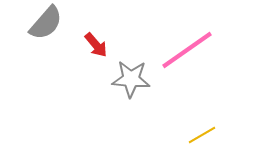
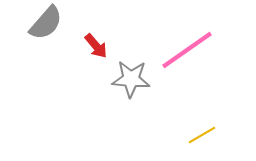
red arrow: moved 1 px down
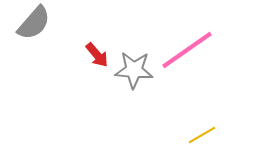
gray semicircle: moved 12 px left
red arrow: moved 1 px right, 9 px down
gray star: moved 3 px right, 9 px up
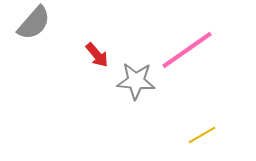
gray star: moved 2 px right, 11 px down
